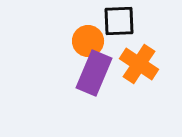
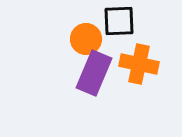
orange circle: moved 2 px left, 2 px up
orange cross: rotated 21 degrees counterclockwise
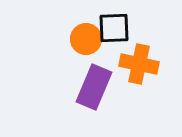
black square: moved 5 px left, 7 px down
purple rectangle: moved 14 px down
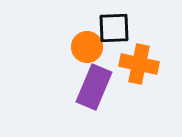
orange circle: moved 1 px right, 8 px down
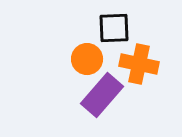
orange circle: moved 12 px down
purple rectangle: moved 8 px right, 8 px down; rotated 18 degrees clockwise
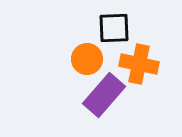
purple rectangle: moved 2 px right
